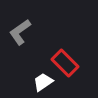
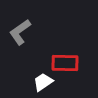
red rectangle: rotated 44 degrees counterclockwise
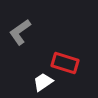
red rectangle: rotated 16 degrees clockwise
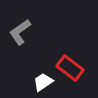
red rectangle: moved 5 px right, 5 px down; rotated 20 degrees clockwise
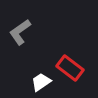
white trapezoid: moved 2 px left
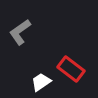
red rectangle: moved 1 px right, 1 px down
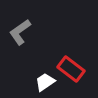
white trapezoid: moved 4 px right
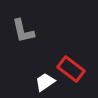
gray L-shape: moved 3 px right, 1 px up; rotated 68 degrees counterclockwise
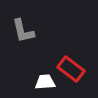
white trapezoid: rotated 30 degrees clockwise
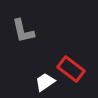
white trapezoid: rotated 30 degrees counterclockwise
